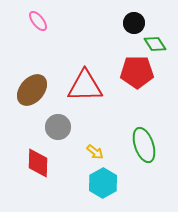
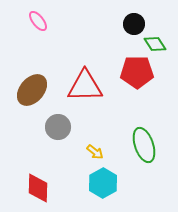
black circle: moved 1 px down
red diamond: moved 25 px down
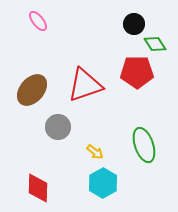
red triangle: moved 1 px up; rotated 18 degrees counterclockwise
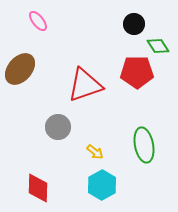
green diamond: moved 3 px right, 2 px down
brown ellipse: moved 12 px left, 21 px up
green ellipse: rotated 8 degrees clockwise
cyan hexagon: moved 1 px left, 2 px down
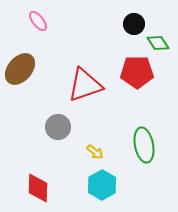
green diamond: moved 3 px up
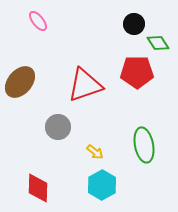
brown ellipse: moved 13 px down
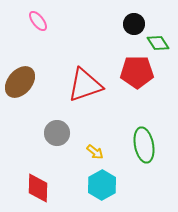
gray circle: moved 1 px left, 6 px down
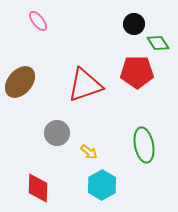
yellow arrow: moved 6 px left
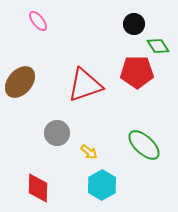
green diamond: moved 3 px down
green ellipse: rotated 36 degrees counterclockwise
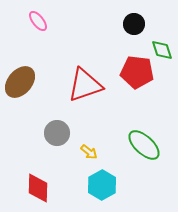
green diamond: moved 4 px right, 4 px down; rotated 15 degrees clockwise
red pentagon: rotated 8 degrees clockwise
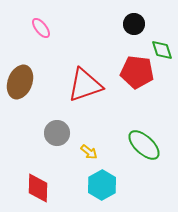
pink ellipse: moved 3 px right, 7 px down
brown ellipse: rotated 20 degrees counterclockwise
